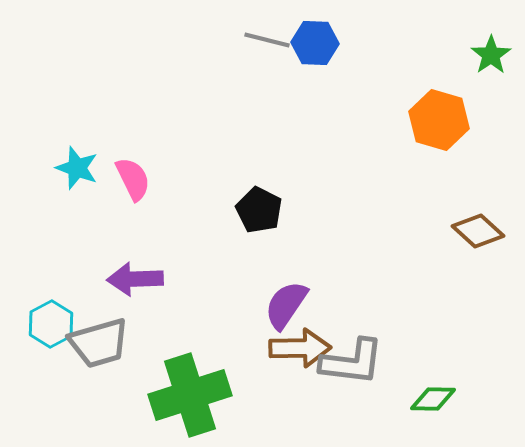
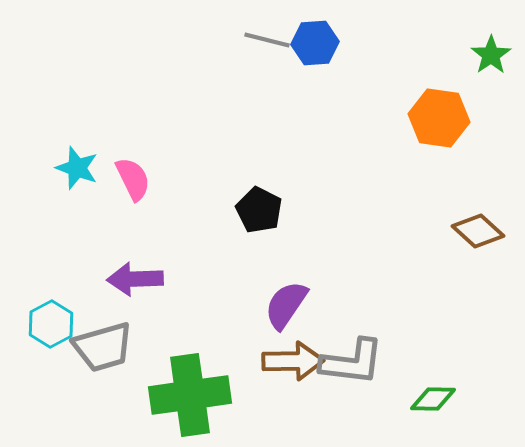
blue hexagon: rotated 6 degrees counterclockwise
orange hexagon: moved 2 px up; rotated 8 degrees counterclockwise
gray trapezoid: moved 4 px right, 4 px down
brown arrow: moved 7 px left, 13 px down
green cross: rotated 10 degrees clockwise
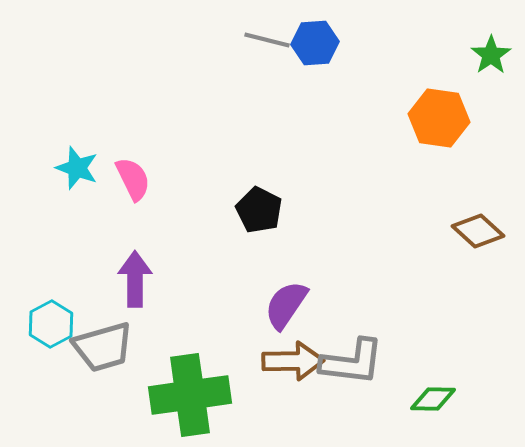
purple arrow: rotated 92 degrees clockwise
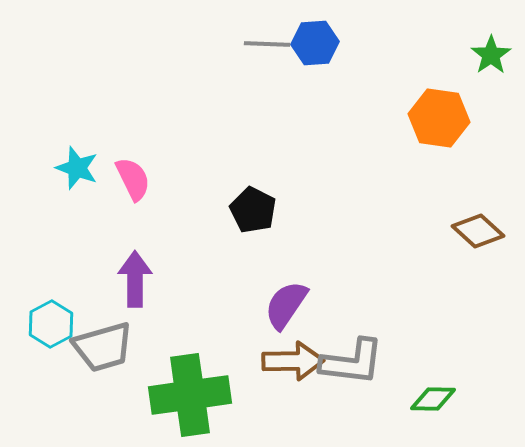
gray line: moved 4 px down; rotated 12 degrees counterclockwise
black pentagon: moved 6 px left
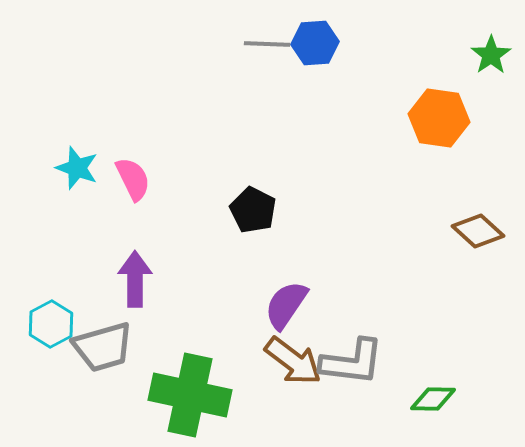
brown arrow: rotated 38 degrees clockwise
green cross: rotated 20 degrees clockwise
